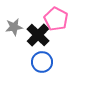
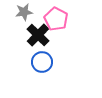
gray star: moved 10 px right, 15 px up
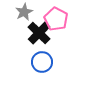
gray star: rotated 18 degrees counterclockwise
black cross: moved 1 px right, 2 px up
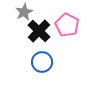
pink pentagon: moved 11 px right, 6 px down
black cross: moved 2 px up
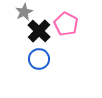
pink pentagon: moved 1 px left, 1 px up
blue circle: moved 3 px left, 3 px up
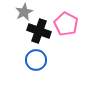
black cross: rotated 25 degrees counterclockwise
blue circle: moved 3 px left, 1 px down
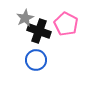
gray star: moved 1 px right, 6 px down
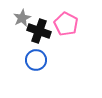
gray star: moved 3 px left
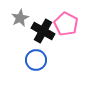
gray star: moved 2 px left
black cross: moved 4 px right; rotated 10 degrees clockwise
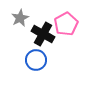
pink pentagon: rotated 15 degrees clockwise
black cross: moved 3 px down
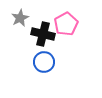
black cross: rotated 15 degrees counterclockwise
blue circle: moved 8 px right, 2 px down
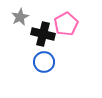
gray star: moved 1 px up
